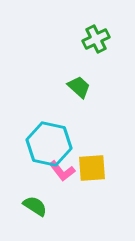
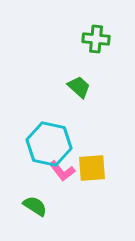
green cross: rotated 32 degrees clockwise
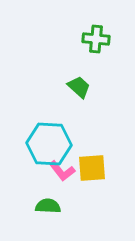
cyan hexagon: rotated 9 degrees counterclockwise
green semicircle: moved 13 px right; rotated 30 degrees counterclockwise
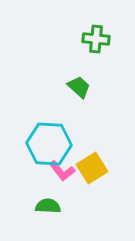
yellow square: rotated 28 degrees counterclockwise
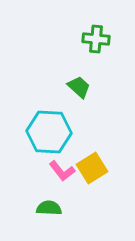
cyan hexagon: moved 12 px up
green semicircle: moved 1 px right, 2 px down
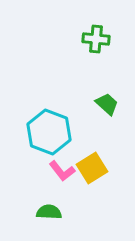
green trapezoid: moved 28 px right, 17 px down
cyan hexagon: rotated 18 degrees clockwise
green semicircle: moved 4 px down
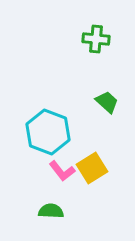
green trapezoid: moved 2 px up
cyan hexagon: moved 1 px left
green semicircle: moved 2 px right, 1 px up
